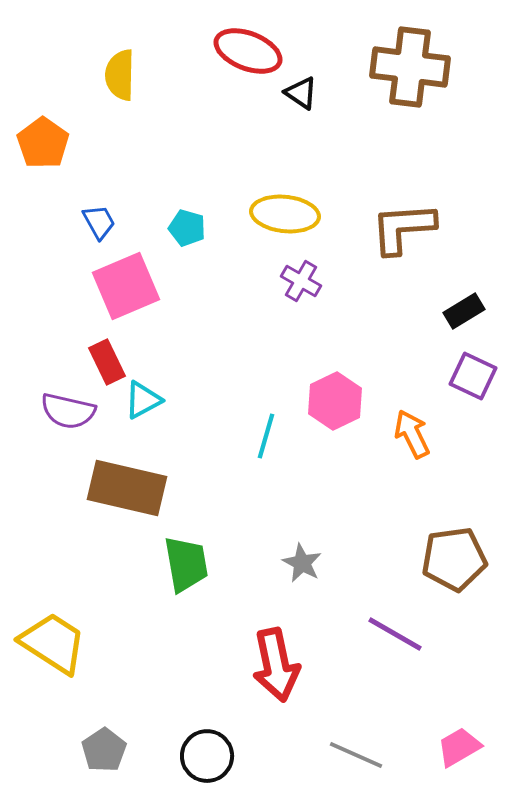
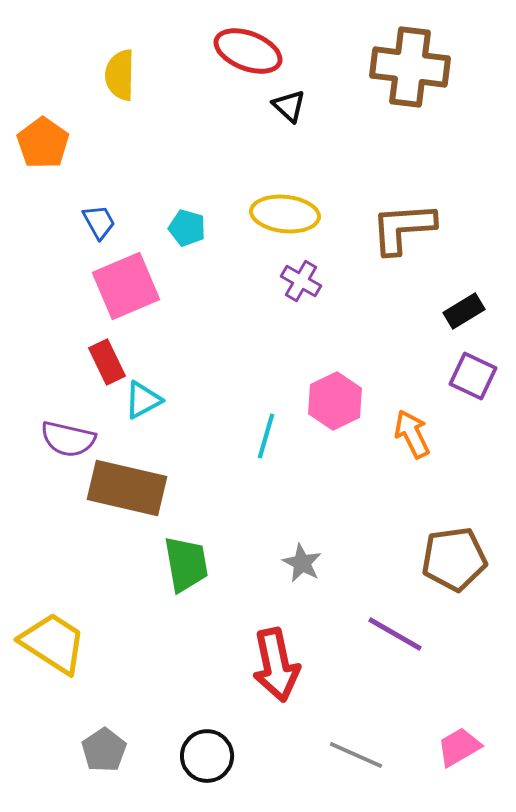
black triangle: moved 12 px left, 13 px down; rotated 9 degrees clockwise
purple semicircle: moved 28 px down
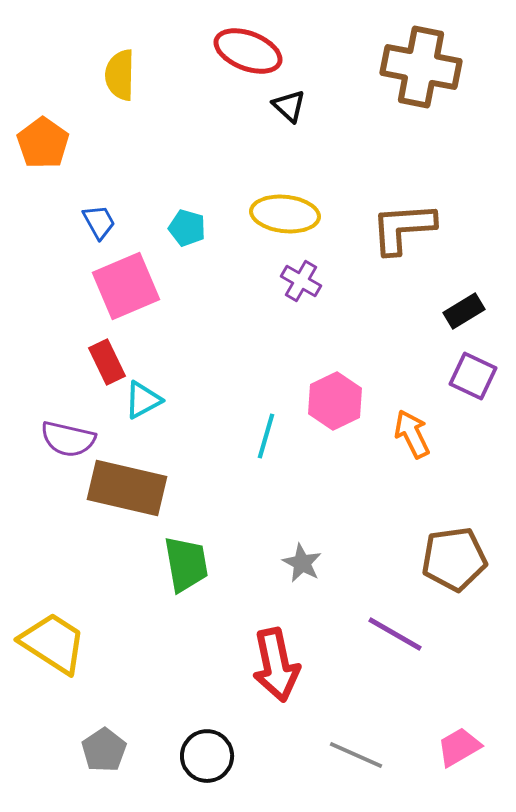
brown cross: moved 11 px right; rotated 4 degrees clockwise
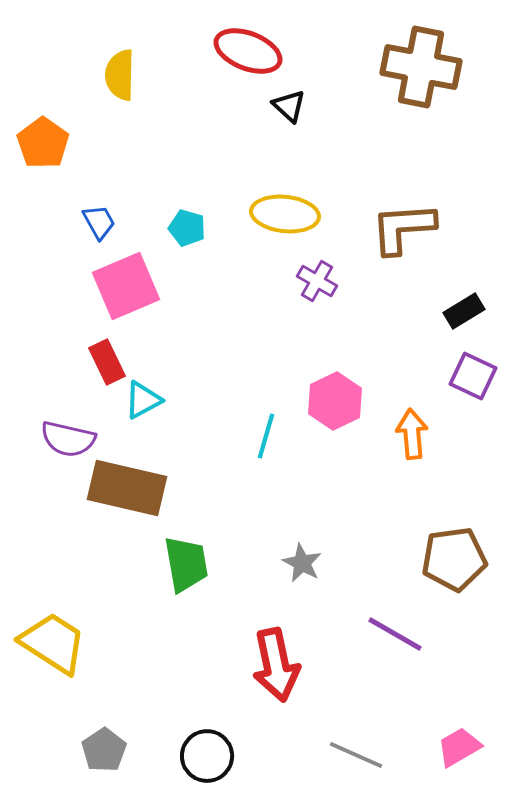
purple cross: moved 16 px right
orange arrow: rotated 21 degrees clockwise
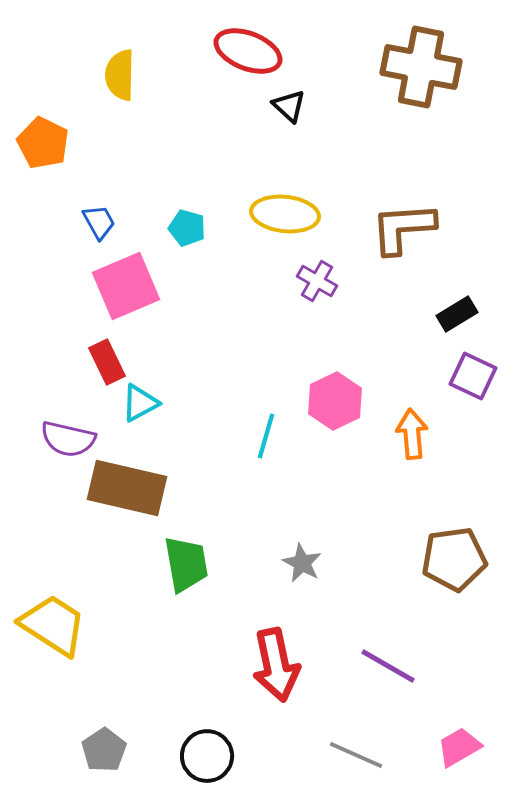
orange pentagon: rotated 9 degrees counterclockwise
black rectangle: moved 7 px left, 3 px down
cyan triangle: moved 3 px left, 3 px down
purple line: moved 7 px left, 32 px down
yellow trapezoid: moved 18 px up
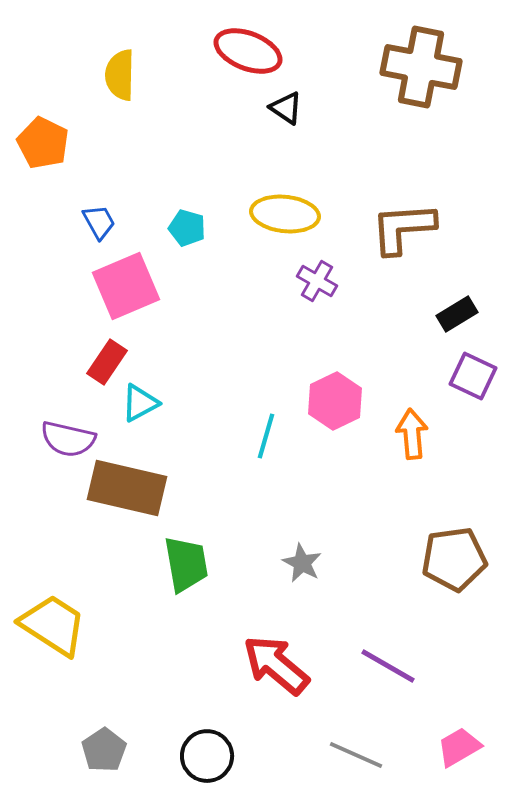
black triangle: moved 3 px left, 2 px down; rotated 9 degrees counterclockwise
red rectangle: rotated 60 degrees clockwise
red arrow: rotated 142 degrees clockwise
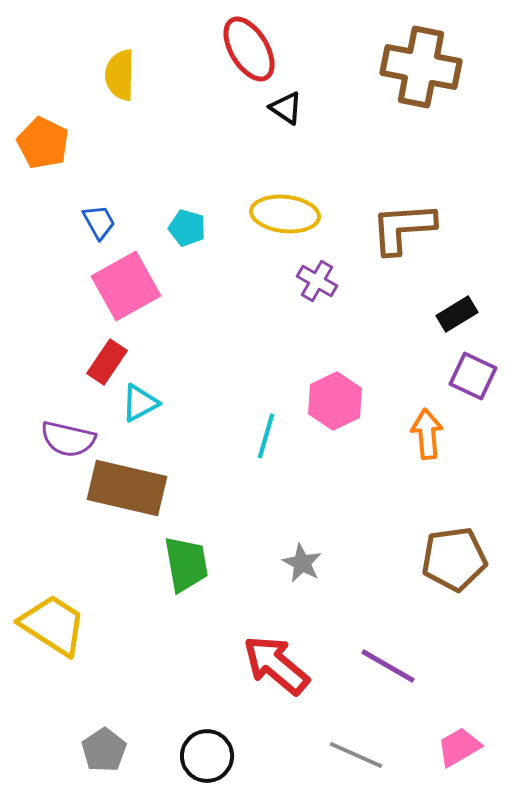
red ellipse: moved 1 px right, 2 px up; rotated 38 degrees clockwise
pink square: rotated 6 degrees counterclockwise
orange arrow: moved 15 px right
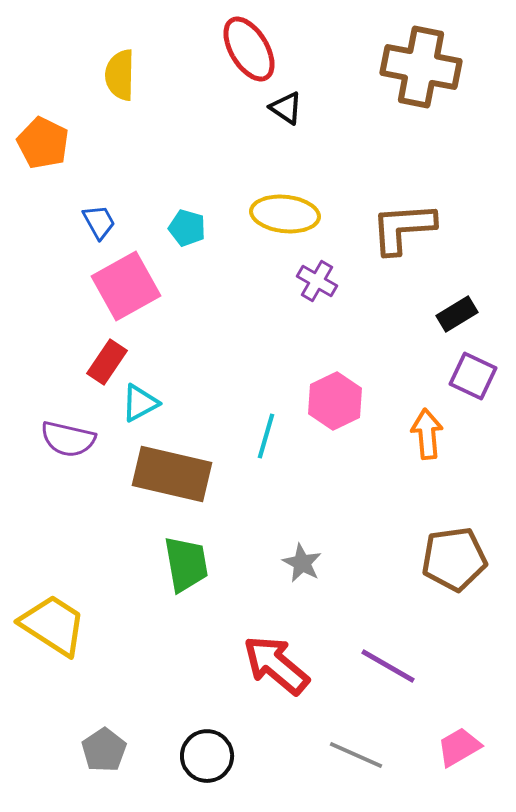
brown rectangle: moved 45 px right, 14 px up
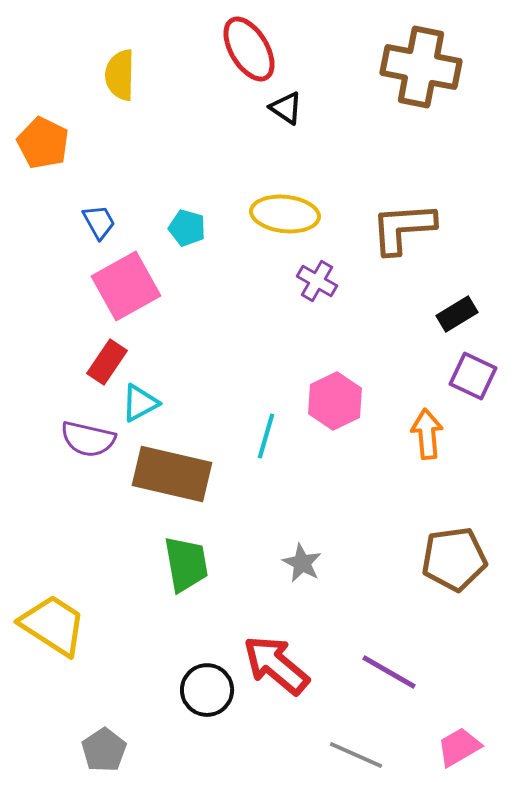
purple semicircle: moved 20 px right
purple line: moved 1 px right, 6 px down
black circle: moved 66 px up
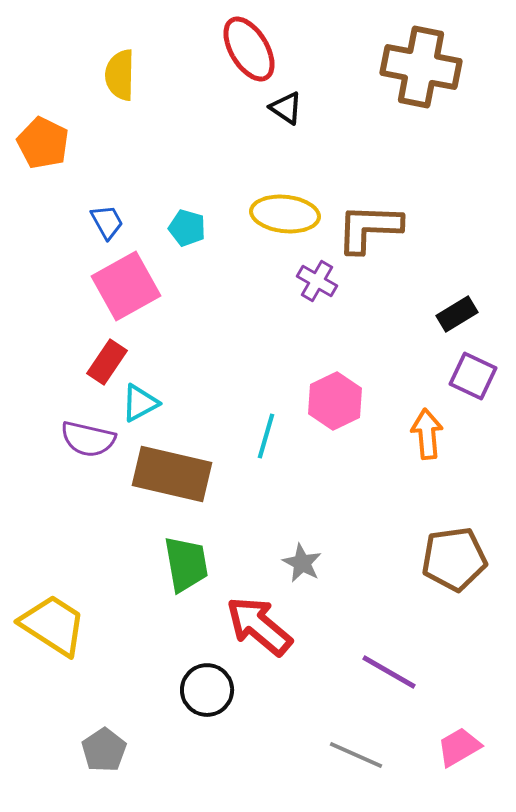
blue trapezoid: moved 8 px right
brown L-shape: moved 34 px left; rotated 6 degrees clockwise
red arrow: moved 17 px left, 39 px up
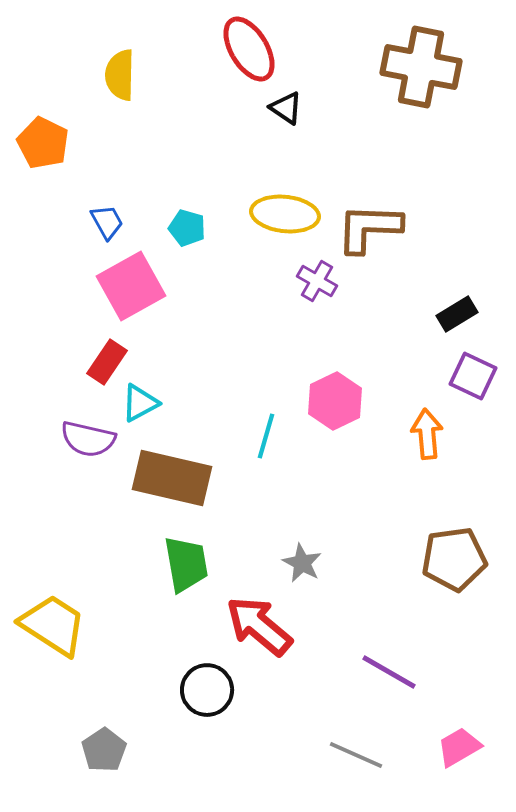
pink square: moved 5 px right
brown rectangle: moved 4 px down
